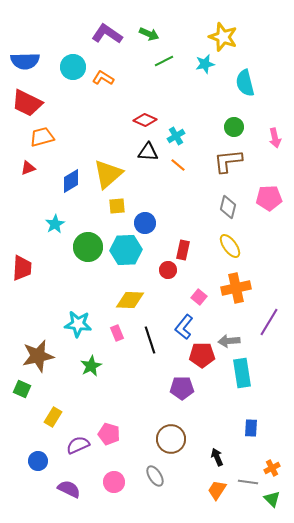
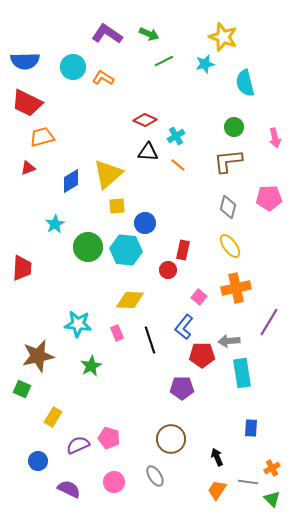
cyan hexagon at (126, 250): rotated 8 degrees clockwise
pink pentagon at (109, 434): moved 4 px down
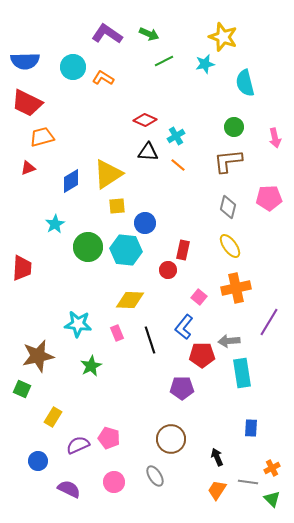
yellow triangle at (108, 174): rotated 8 degrees clockwise
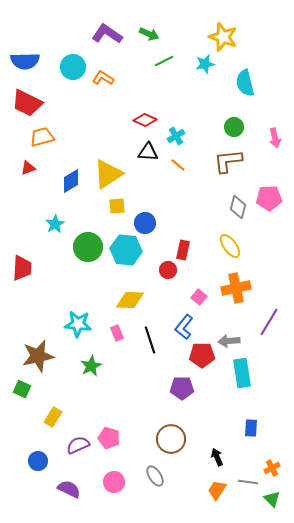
gray diamond at (228, 207): moved 10 px right
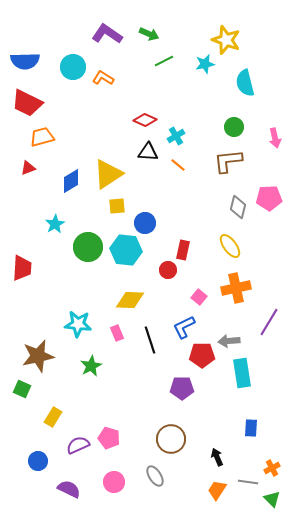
yellow star at (223, 37): moved 3 px right, 3 px down
blue L-shape at (184, 327): rotated 25 degrees clockwise
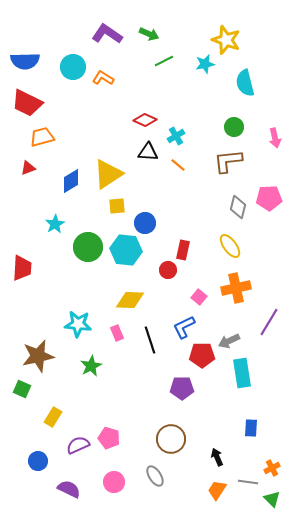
gray arrow at (229, 341): rotated 20 degrees counterclockwise
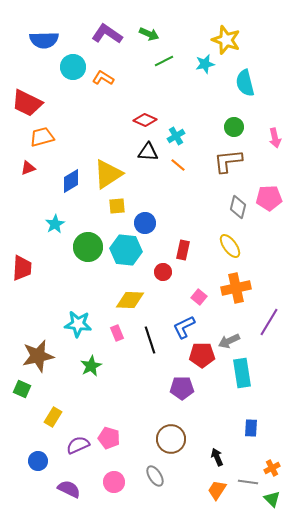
blue semicircle at (25, 61): moved 19 px right, 21 px up
red circle at (168, 270): moved 5 px left, 2 px down
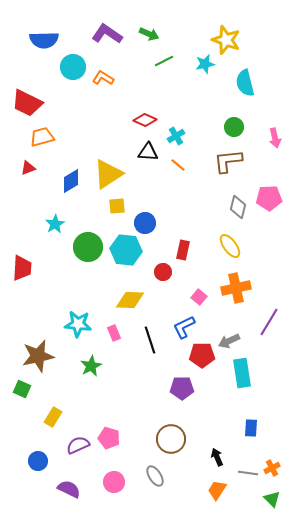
pink rectangle at (117, 333): moved 3 px left
gray line at (248, 482): moved 9 px up
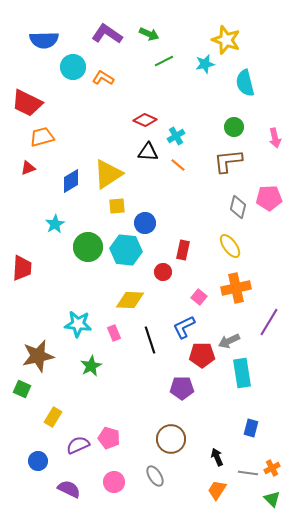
blue rectangle at (251, 428): rotated 12 degrees clockwise
